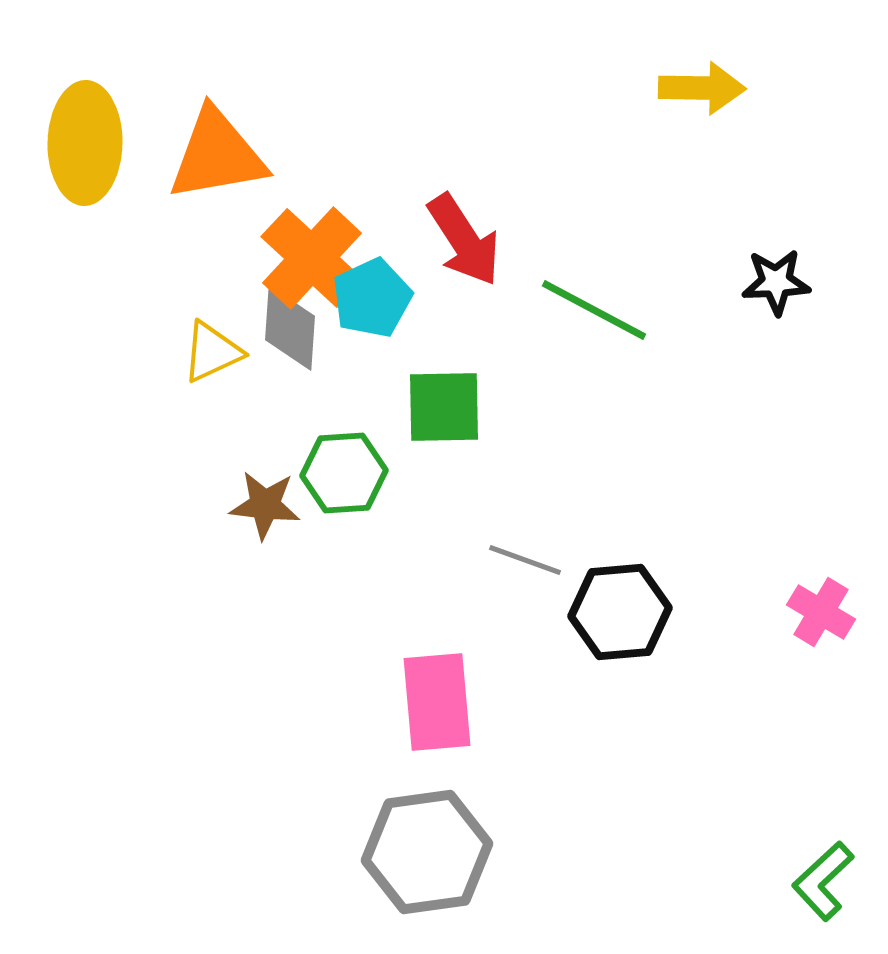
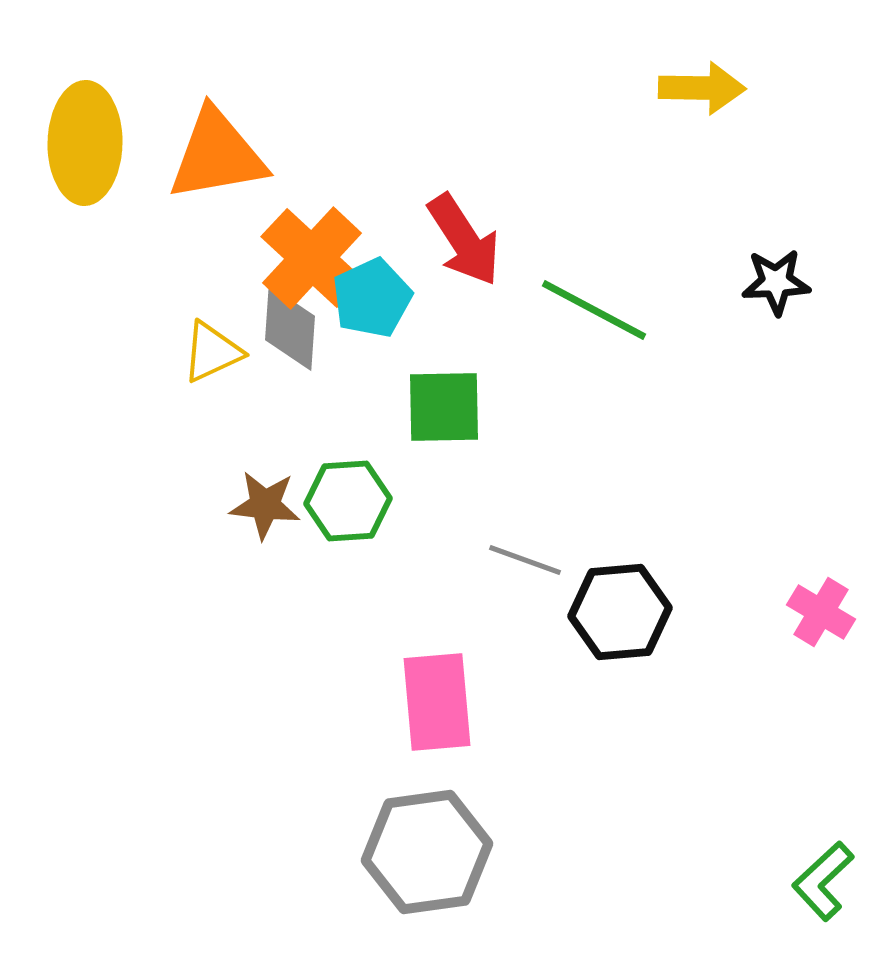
green hexagon: moved 4 px right, 28 px down
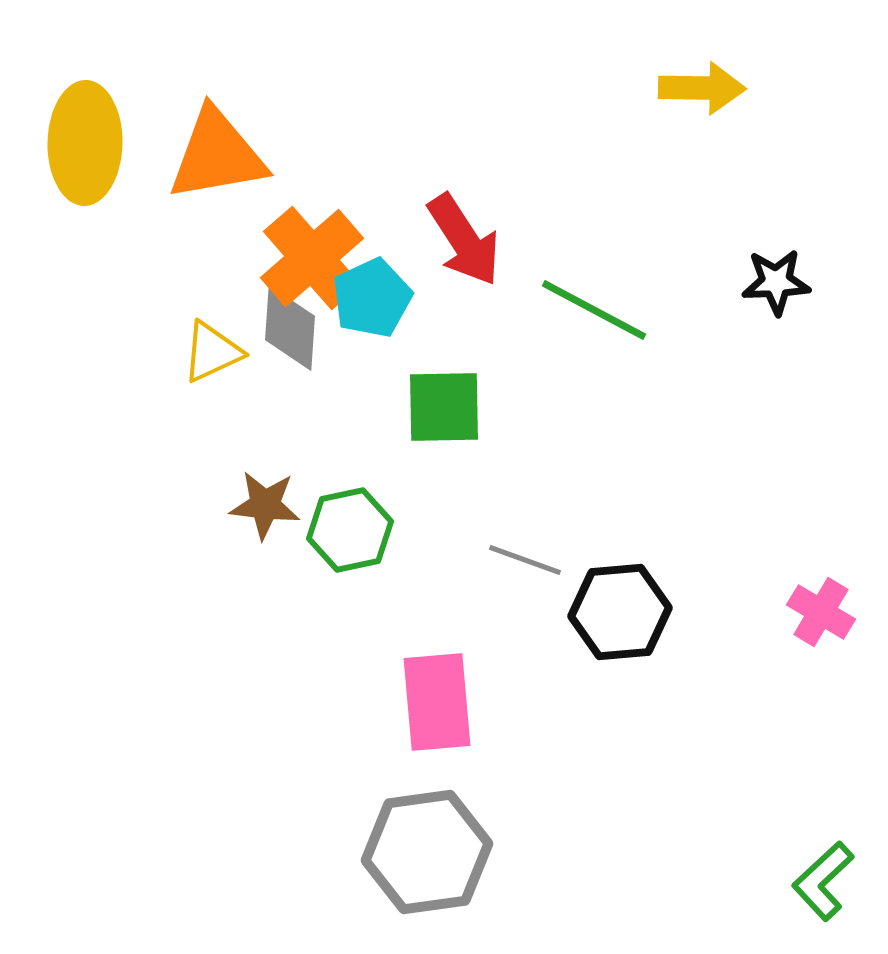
orange cross: rotated 6 degrees clockwise
green hexagon: moved 2 px right, 29 px down; rotated 8 degrees counterclockwise
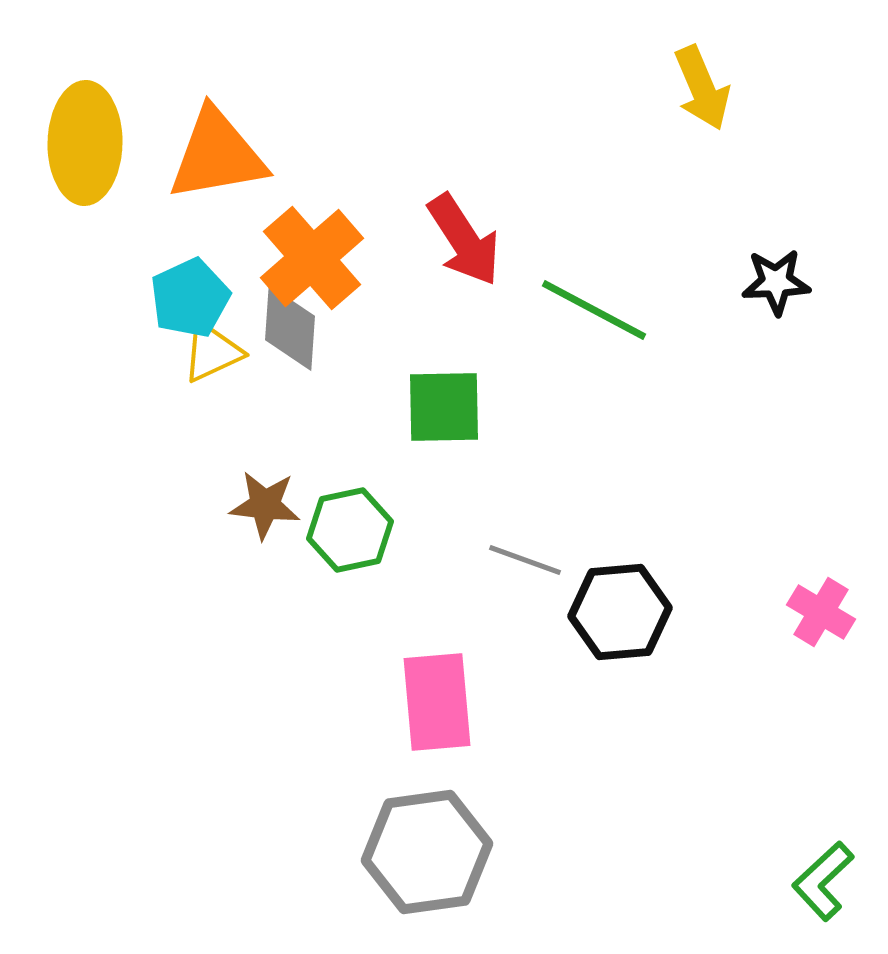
yellow arrow: rotated 66 degrees clockwise
cyan pentagon: moved 182 px left
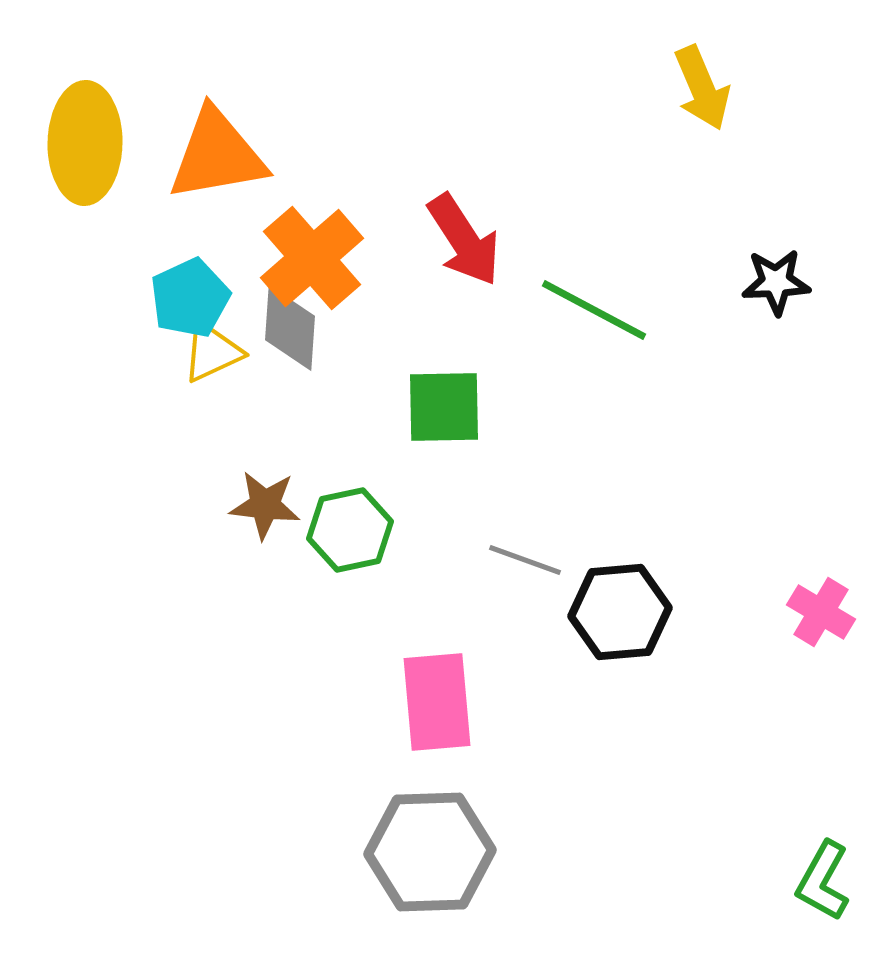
gray hexagon: moved 3 px right; rotated 6 degrees clockwise
green L-shape: rotated 18 degrees counterclockwise
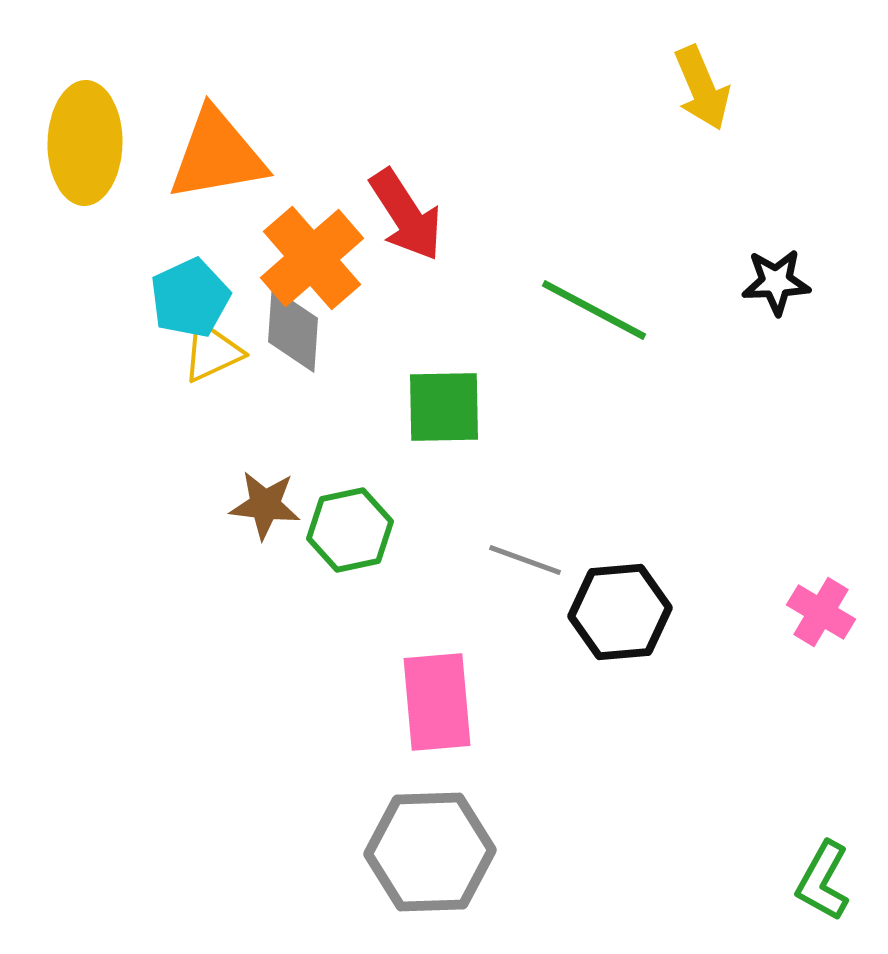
red arrow: moved 58 px left, 25 px up
gray diamond: moved 3 px right, 2 px down
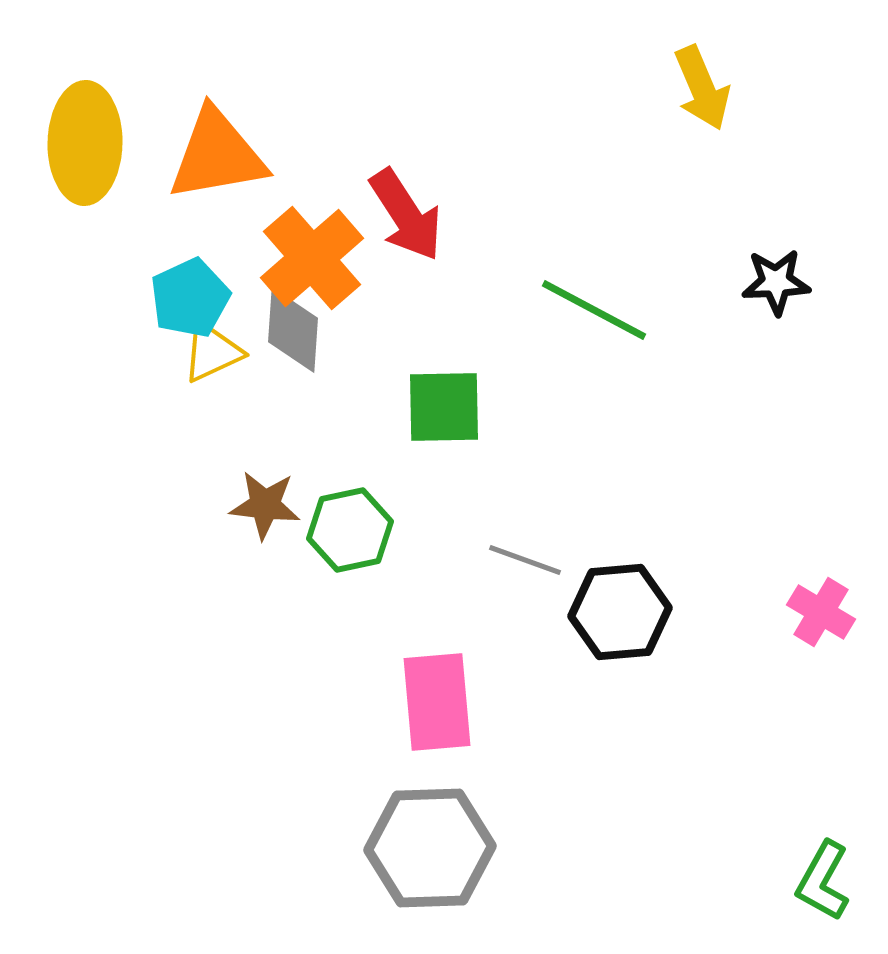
gray hexagon: moved 4 px up
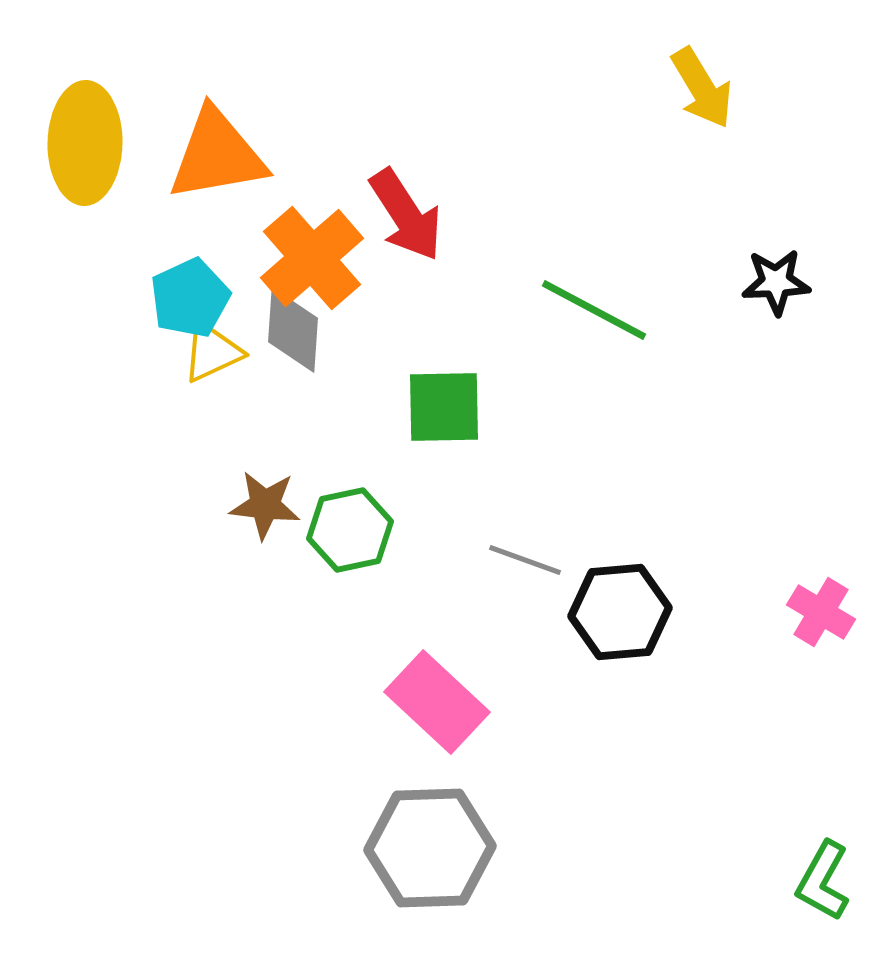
yellow arrow: rotated 8 degrees counterclockwise
pink rectangle: rotated 42 degrees counterclockwise
